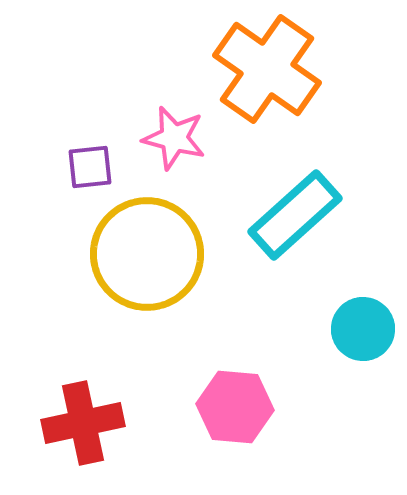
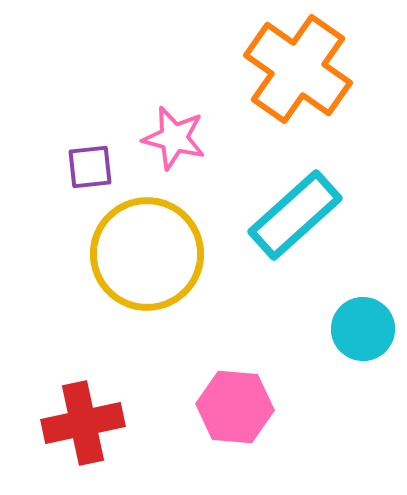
orange cross: moved 31 px right
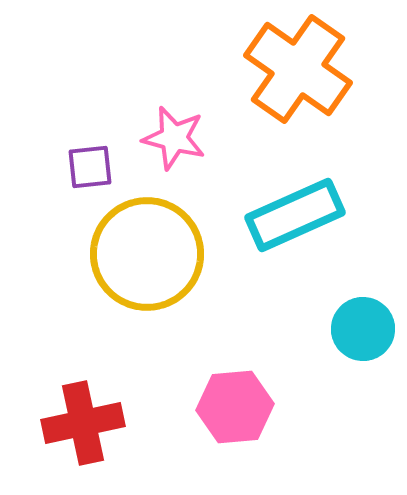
cyan rectangle: rotated 18 degrees clockwise
pink hexagon: rotated 10 degrees counterclockwise
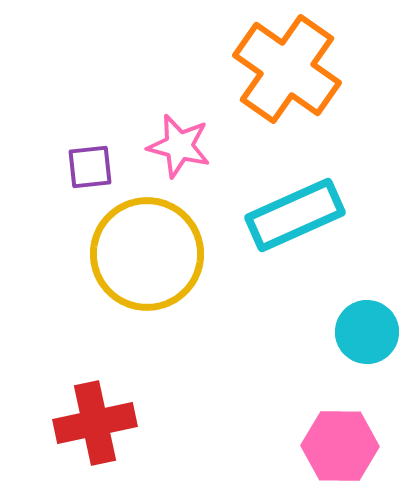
orange cross: moved 11 px left
pink star: moved 5 px right, 8 px down
cyan circle: moved 4 px right, 3 px down
pink hexagon: moved 105 px right, 39 px down; rotated 6 degrees clockwise
red cross: moved 12 px right
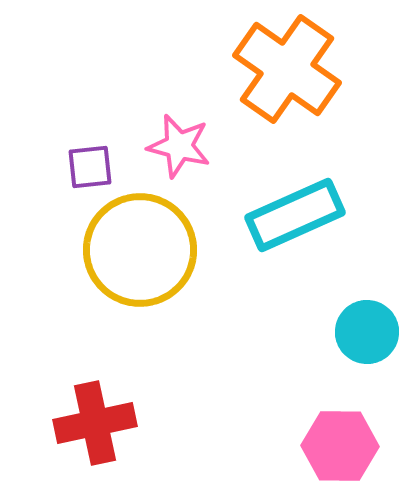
yellow circle: moved 7 px left, 4 px up
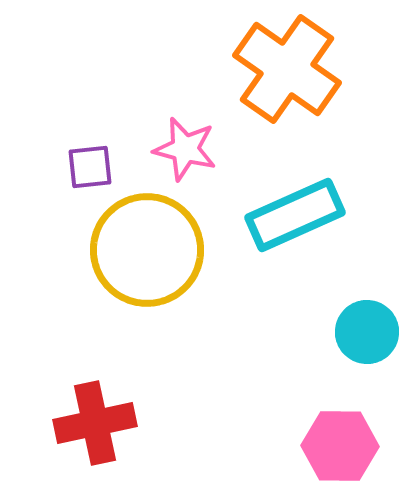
pink star: moved 6 px right, 3 px down
yellow circle: moved 7 px right
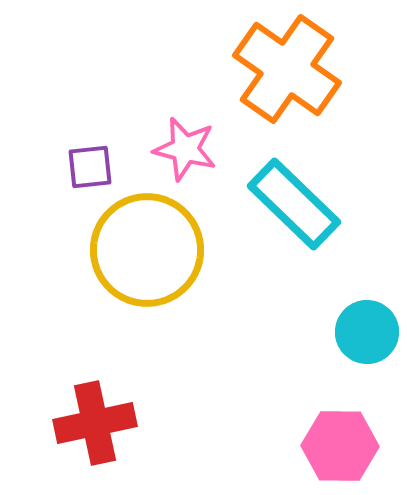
cyan rectangle: moved 1 px left, 11 px up; rotated 68 degrees clockwise
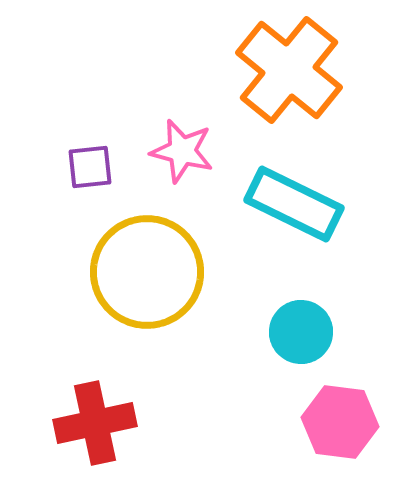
orange cross: moved 2 px right, 1 px down; rotated 4 degrees clockwise
pink star: moved 3 px left, 2 px down
cyan rectangle: rotated 18 degrees counterclockwise
yellow circle: moved 22 px down
cyan circle: moved 66 px left
pink hexagon: moved 24 px up; rotated 6 degrees clockwise
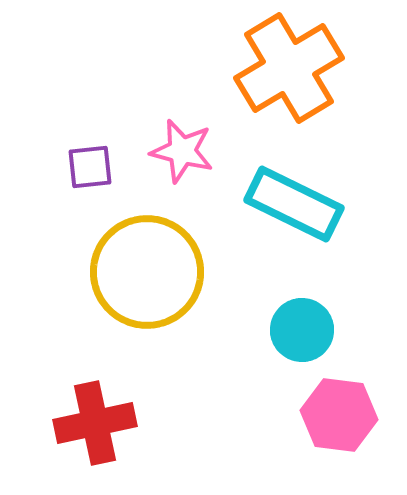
orange cross: moved 2 px up; rotated 20 degrees clockwise
cyan circle: moved 1 px right, 2 px up
pink hexagon: moved 1 px left, 7 px up
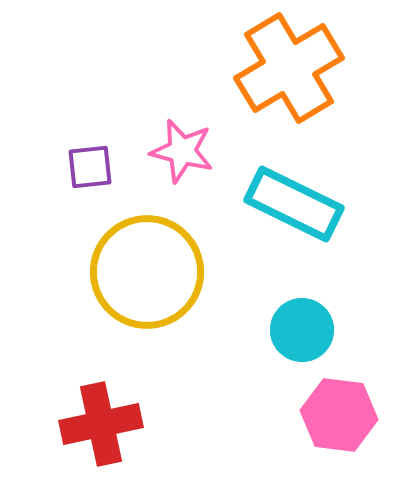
red cross: moved 6 px right, 1 px down
